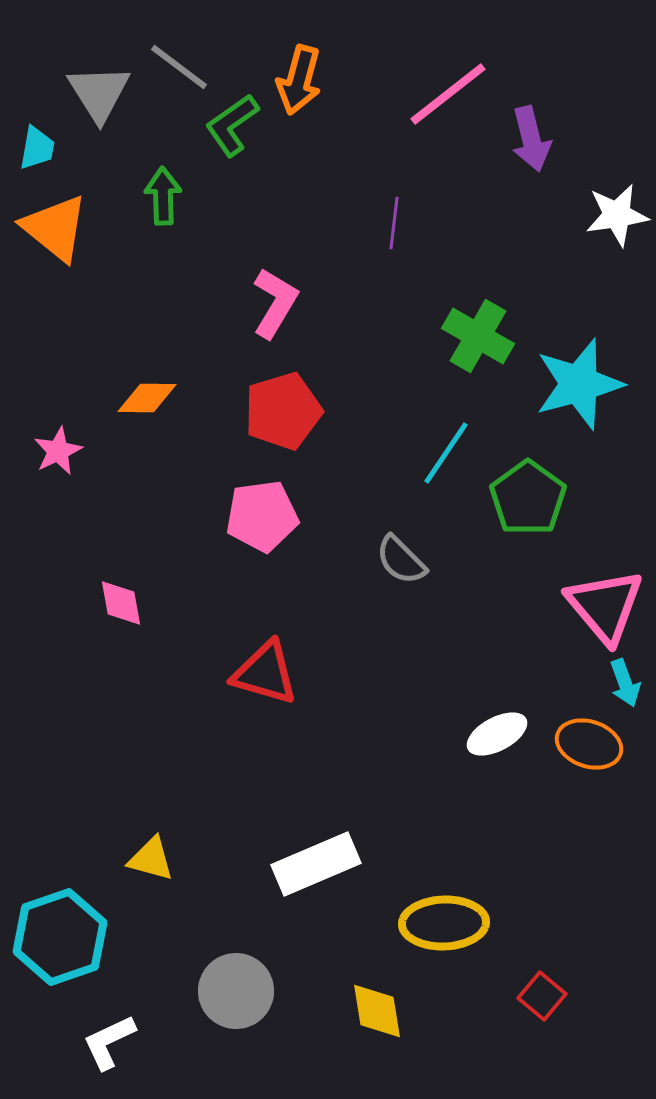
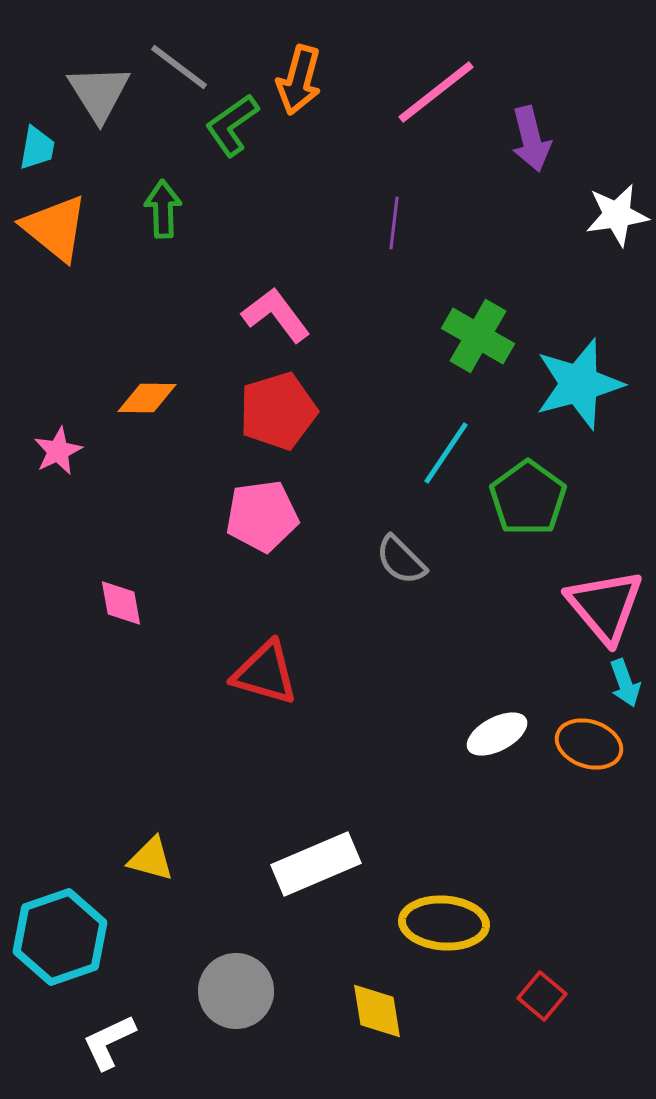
pink line: moved 12 px left, 2 px up
green arrow: moved 13 px down
pink L-shape: moved 1 px right, 12 px down; rotated 68 degrees counterclockwise
red pentagon: moved 5 px left
yellow ellipse: rotated 6 degrees clockwise
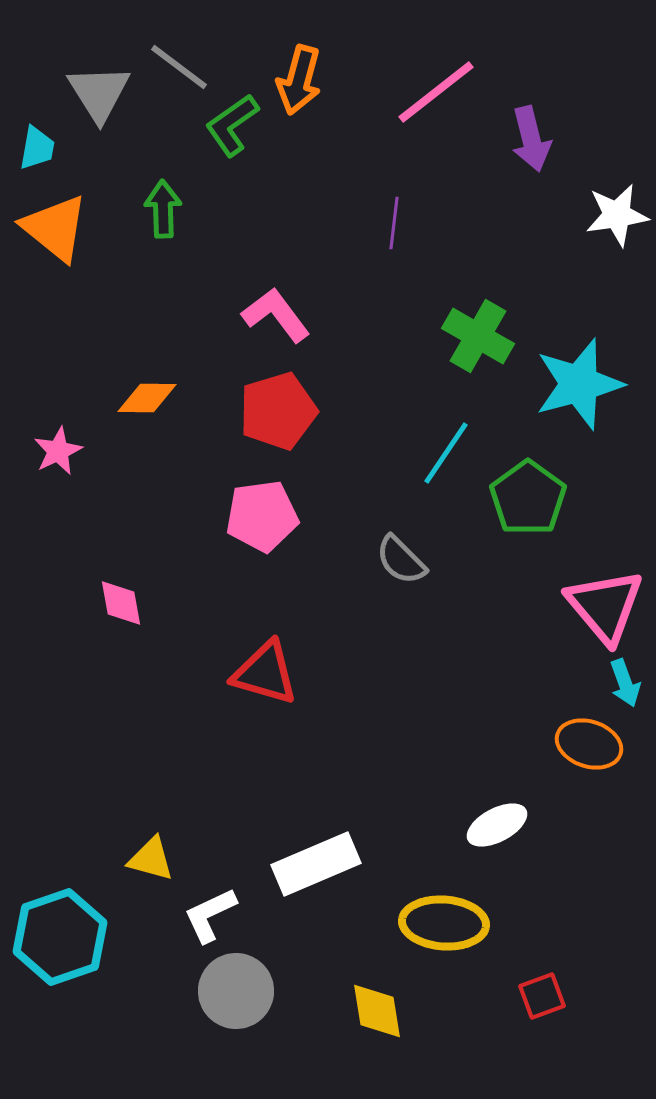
white ellipse: moved 91 px down
red square: rotated 30 degrees clockwise
white L-shape: moved 101 px right, 127 px up
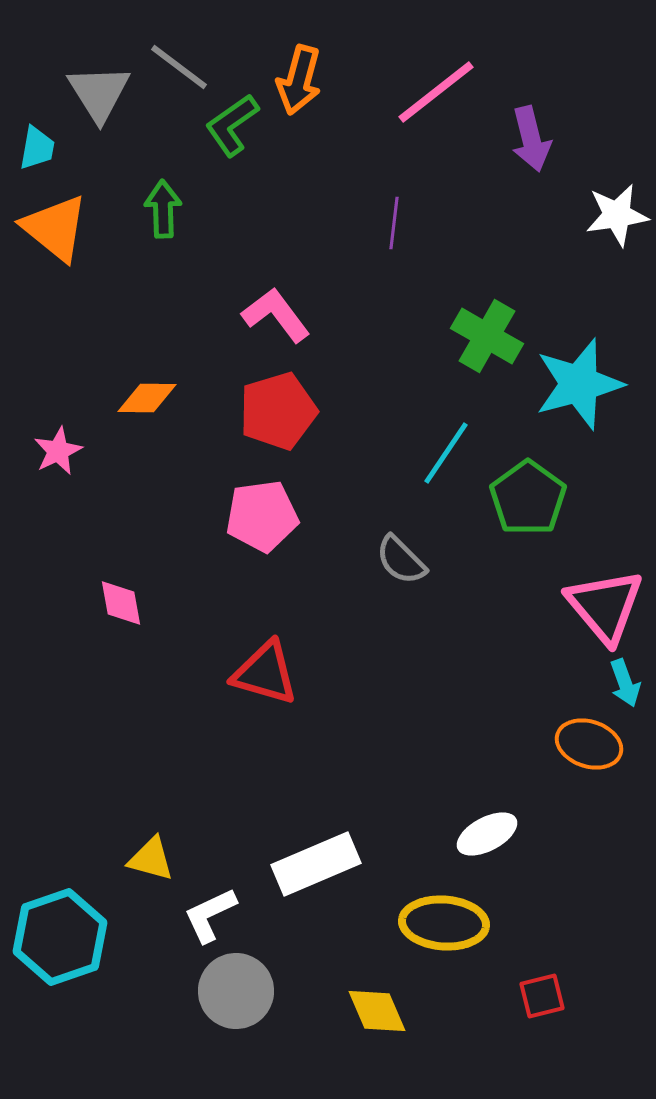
green cross: moved 9 px right
white ellipse: moved 10 px left, 9 px down
red square: rotated 6 degrees clockwise
yellow diamond: rotated 14 degrees counterclockwise
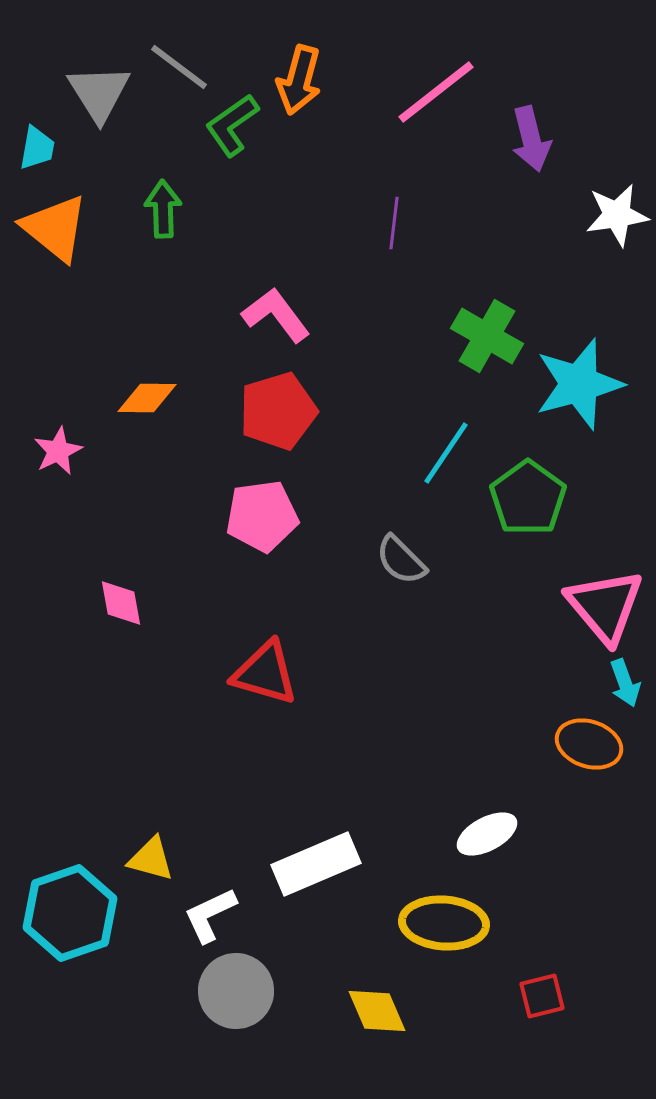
cyan hexagon: moved 10 px right, 24 px up
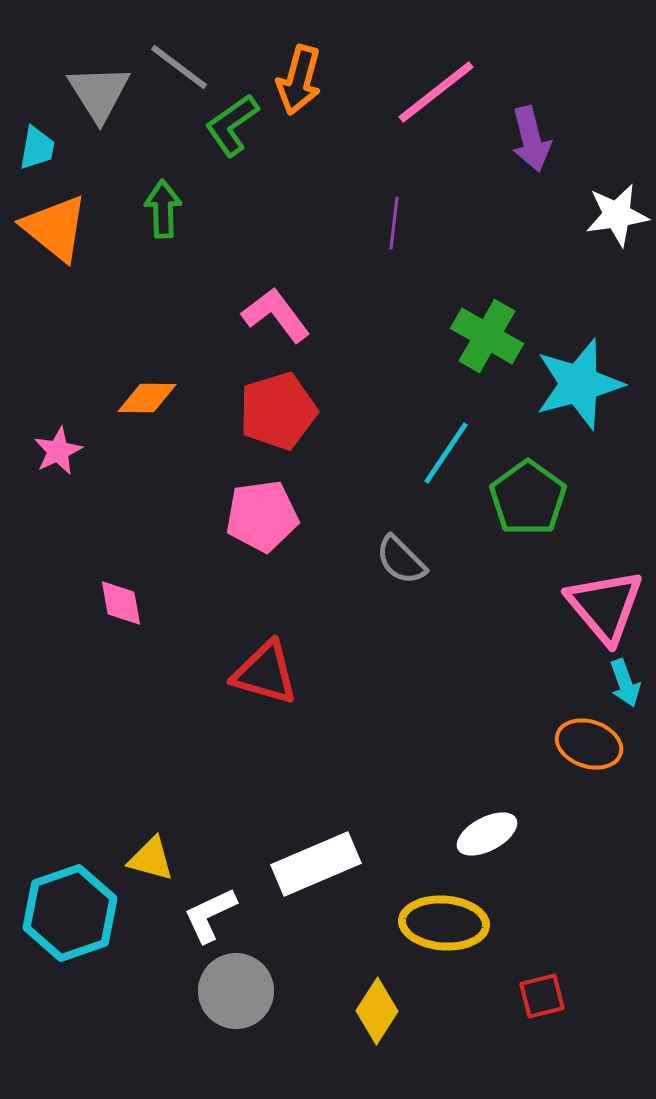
yellow diamond: rotated 56 degrees clockwise
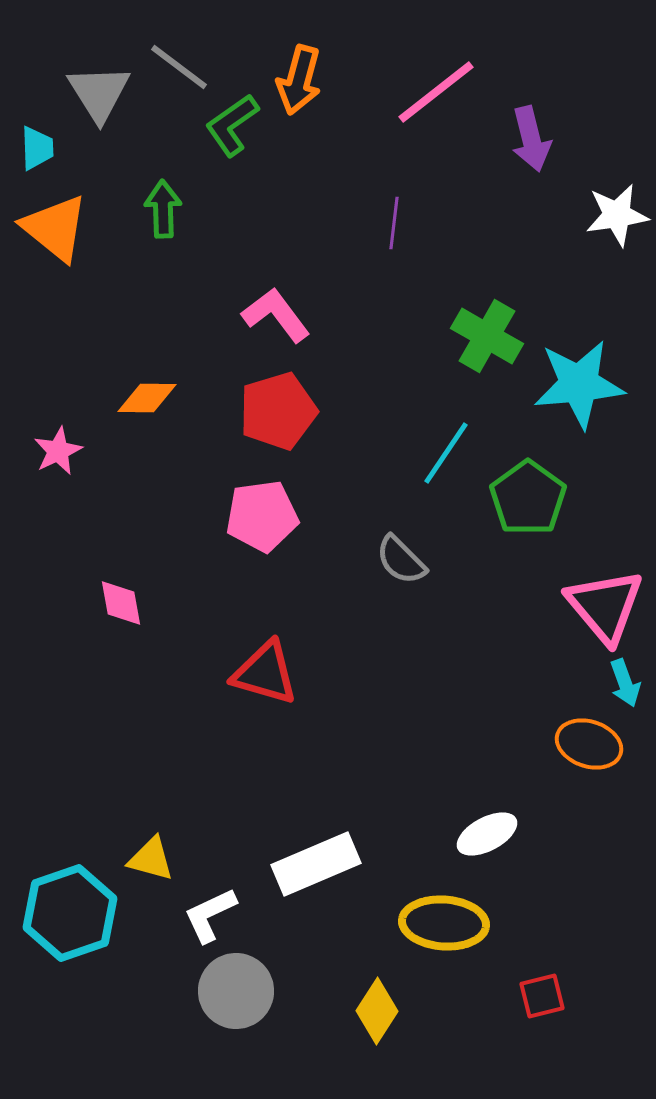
cyan trapezoid: rotated 12 degrees counterclockwise
cyan star: rotated 10 degrees clockwise
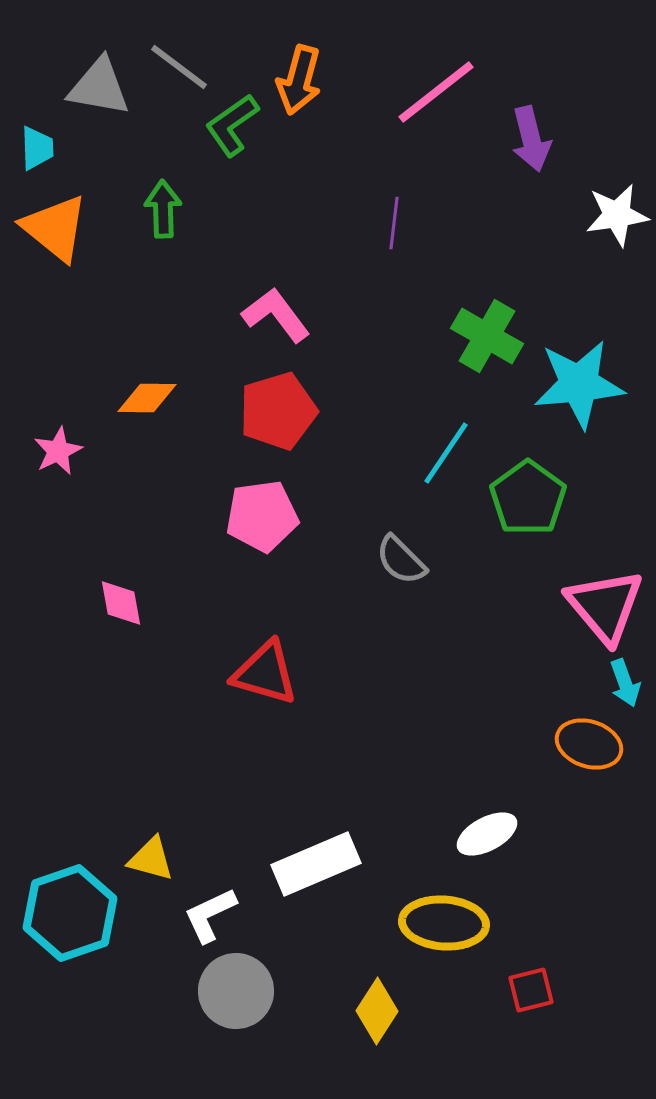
gray triangle: moved 6 px up; rotated 48 degrees counterclockwise
red square: moved 11 px left, 6 px up
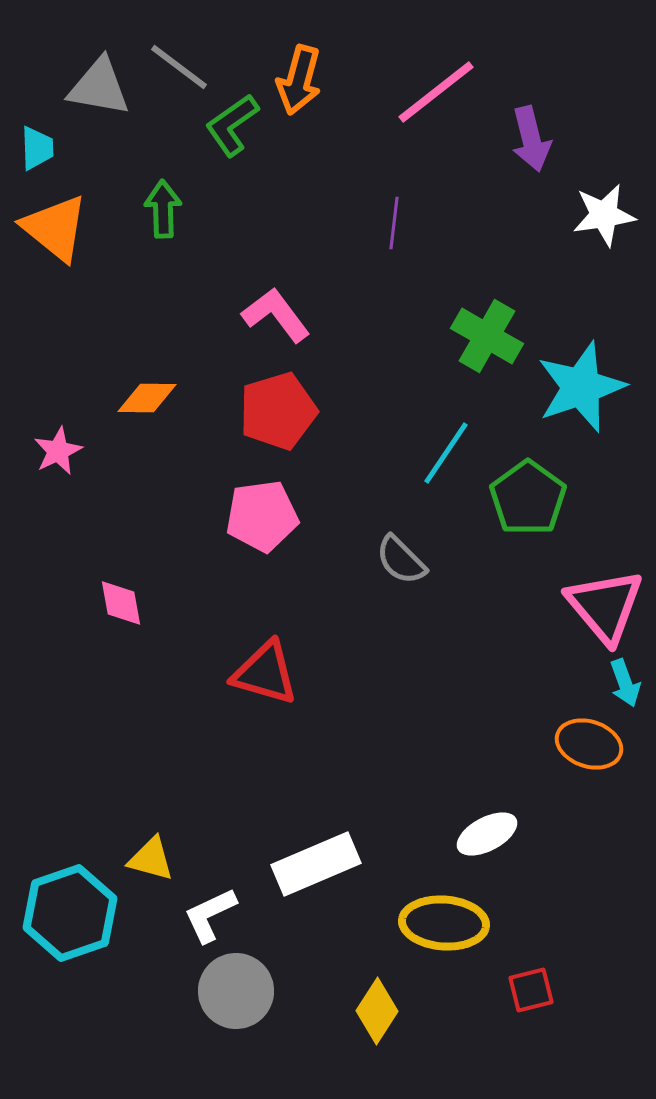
white star: moved 13 px left
cyan star: moved 2 px right, 3 px down; rotated 14 degrees counterclockwise
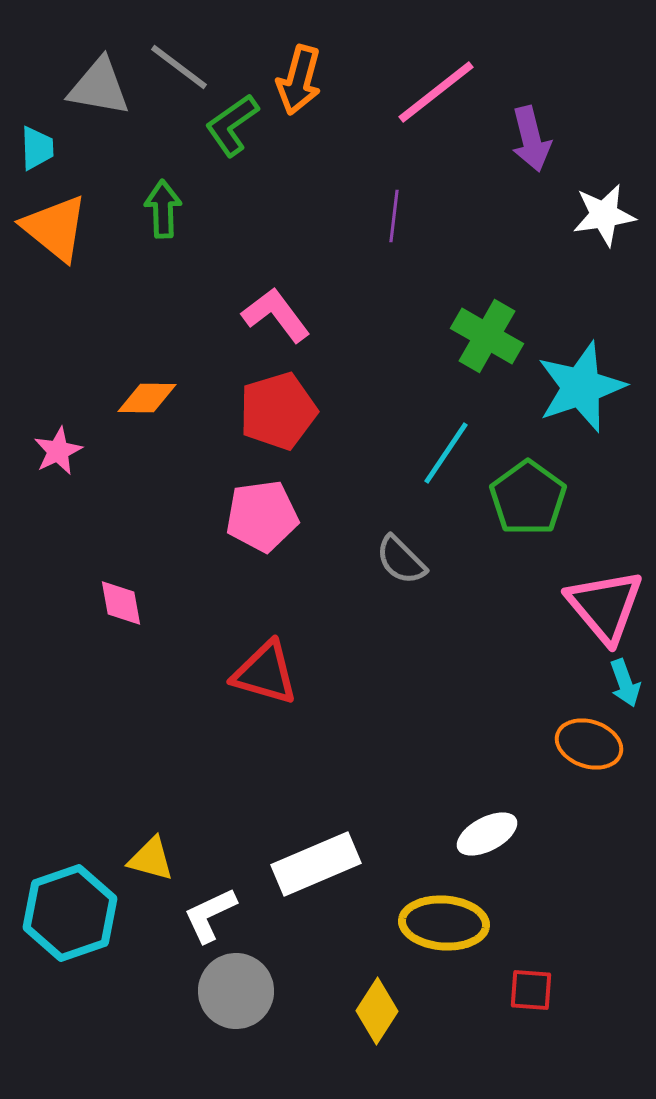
purple line: moved 7 px up
red square: rotated 18 degrees clockwise
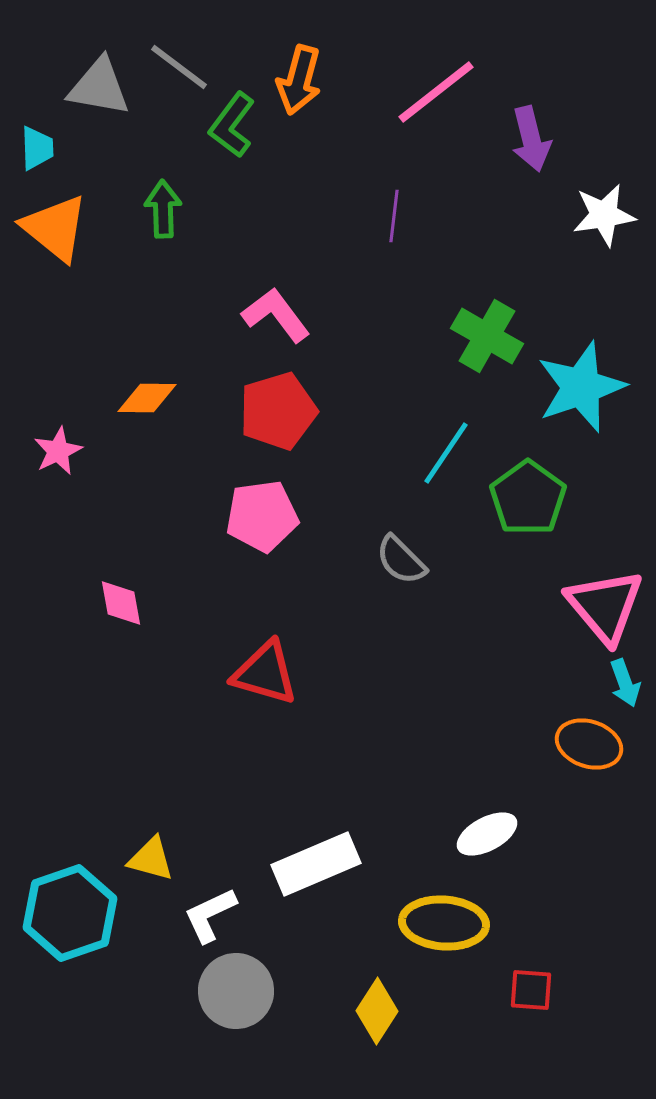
green L-shape: rotated 18 degrees counterclockwise
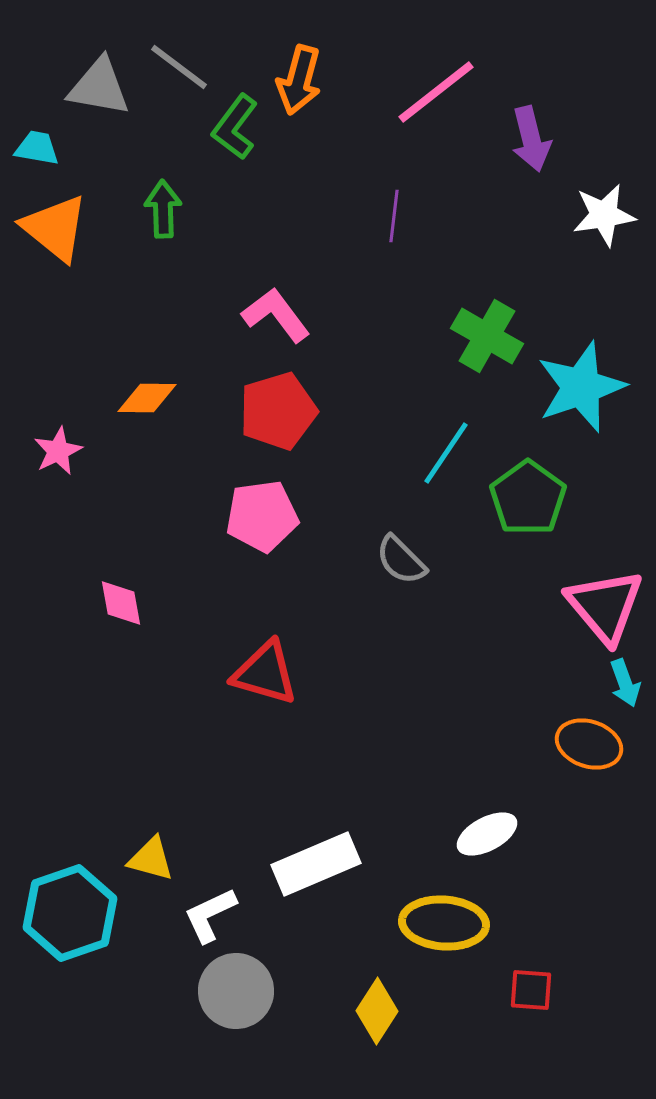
green L-shape: moved 3 px right, 2 px down
cyan trapezoid: rotated 78 degrees counterclockwise
